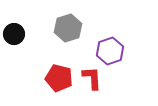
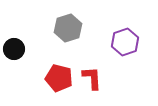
black circle: moved 15 px down
purple hexagon: moved 15 px right, 9 px up
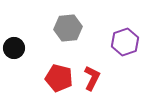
gray hexagon: rotated 12 degrees clockwise
black circle: moved 1 px up
red L-shape: rotated 30 degrees clockwise
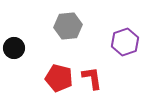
gray hexagon: moved 2 px up
red L-shape: rotated 35 degrees counterclockwise
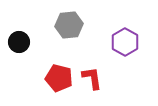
gray hexagon: moved 1 px right, 1 px up
purple hexagon: rotated 12 degrees counterclockwise
black circle: moved 5 px right, 6 px up
